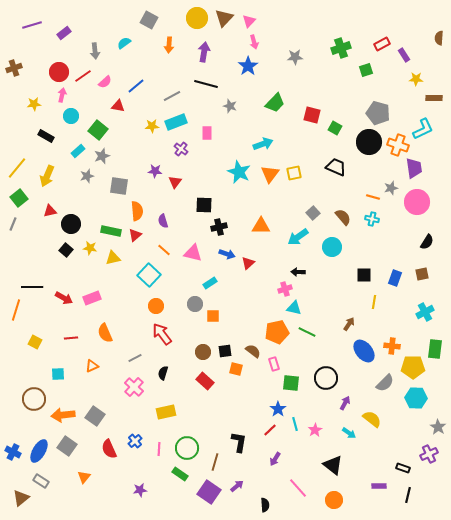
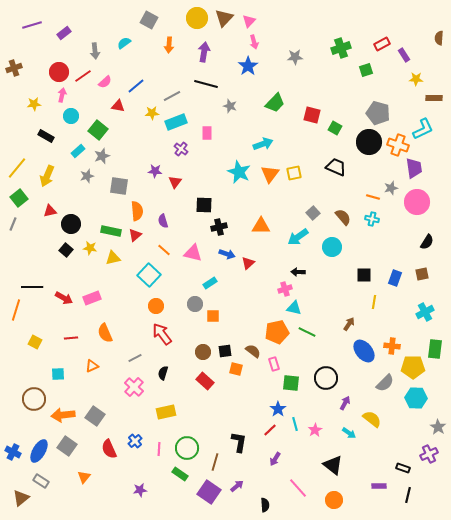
yellow star at (152, 126): moved 13 px up
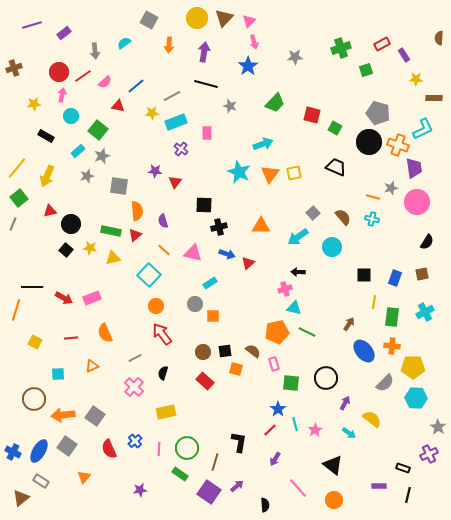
green rectangle at (435, 349): moved 43 px left, 32 px up
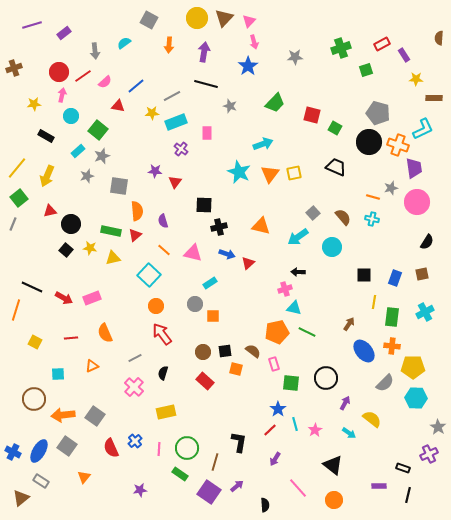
orange triangle at (261, 226): rotated 12 degrees clockwise
black line at (32, 287): rotated 25 degrees clockwise
red semicircle at (109, 449): moved 2 px right, 1 px up
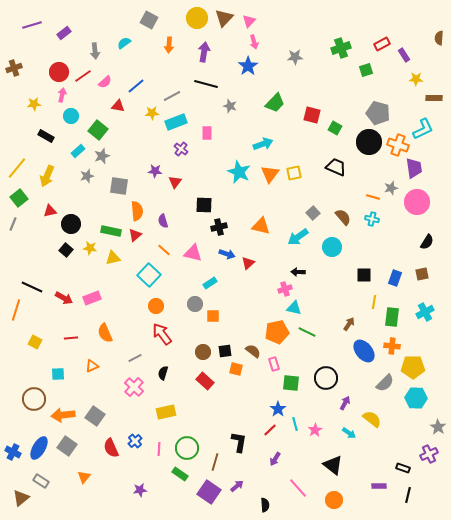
blue ellipse at (39, 451): moved 3 px up
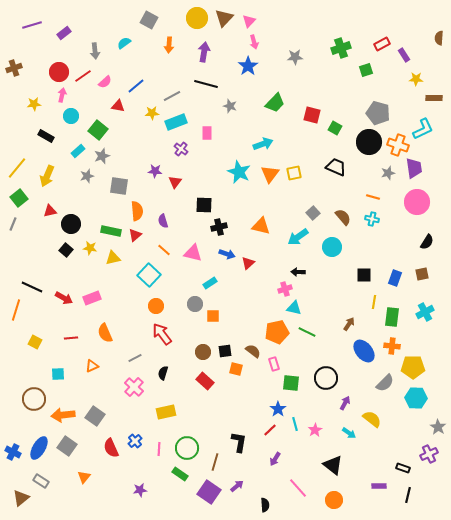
gray star at (391, 188): moved 3 px left, 15 px up
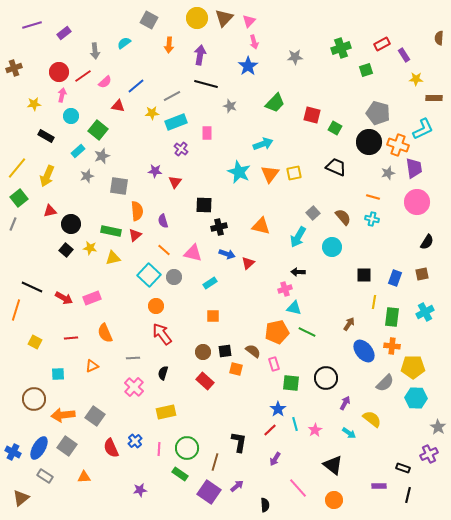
purple arrow at (204, 52): moved 4 px left, 3 px down
cyan arrow at (298, 237): rotated 25 degrees counterclockwise
gray circle at (195, 304): moved 21 px left, 27 px up
gray line at (135, 358): moved 2 px left; rotated 24 degrees clockwise
orange triangle at (84, 477): rotated 48 degrees clockwise
gray rectangle at (41, 481): moved 4 px right, 5 px up
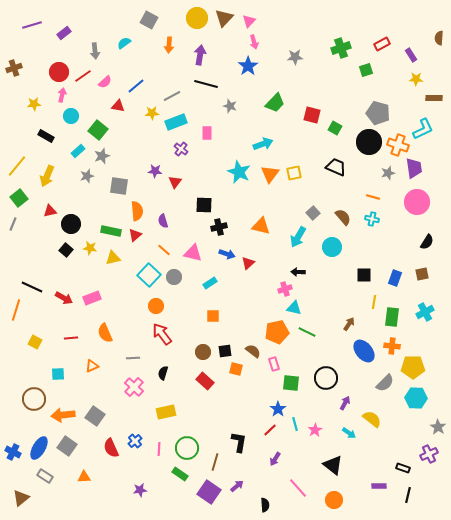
purple rectangle at (404, 55): moved 7 px right
yellow line at (17, 168): moved 2 px up
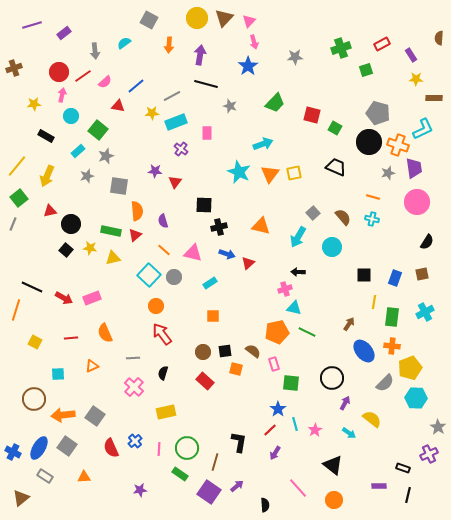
gray star at (102, 156): moved 4 px right
yellow pentagon at (413, 367): moved 3 px left, 1 px down; rotated 20 degrees counterclockwise
black circle at (326, 378): moved 6 px right
purple arrow at (275, 459): moved 6 px up
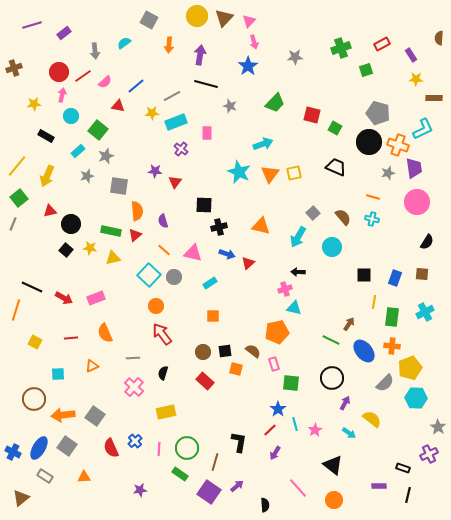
yellow circle at (197, 18): moved 2 px up
brown square at (422, 274): rotated 16 degrees clockwise
pink rectangle at (92, 298): moved 4 px right
green line at (307, 332): moved 24 px right, 8 px down
